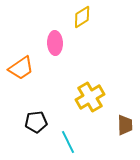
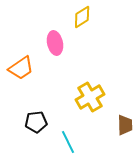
pink ellipse: rotated 10 degrees counterclockwise
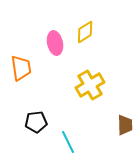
yellow diamond: moved 3 px right, 15 px down
orange trapezoid: rotated 64 degrees counterclockwise
yellow cross: moved 12 px up
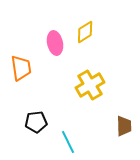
brown trapezoid: moved 1 px left, 1 px down
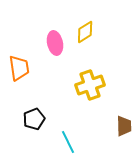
orange trapezoid: moved 2 px left
yellow cross: rotated 12 degrees clockwise
black pentagon: moved 2 px left, 3 px up; rotated 15 degrees counterclockwise
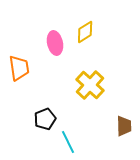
yellow cross: rotated 28 degrees counterclockwise
black pentagon: moved 11 px right
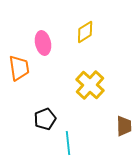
pink ellipse: moved 12 px left
cyan line: moved 1 px down; rotated 20 degrees clockwise
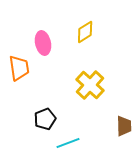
cyan line: rotated 75 degrees clockwise
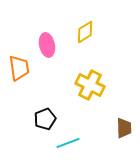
pink ellipse: moved 4 px right, 2 px down
yellow cross: rotated 16 degrees counterclockwise
brown trapezoid: moved 2 px down
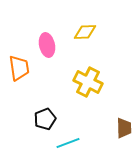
yellow diamond: rotated 30 degrees clockwise
yellow cross: moved 2 px left, 3 px up
